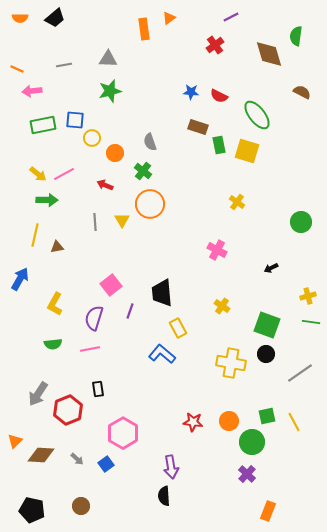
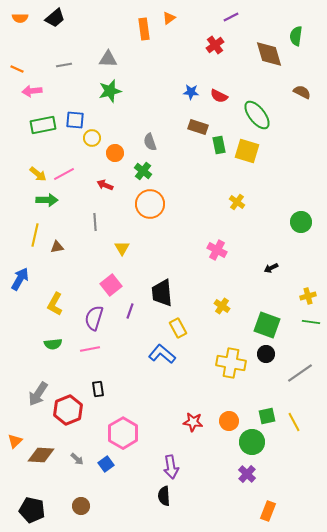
yellow triangle at (122, 220): moved 28 px down
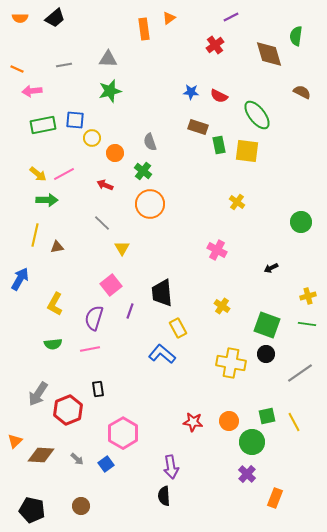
yellow square at (247, 151): rotated 10 degrees counterclockwise
gray line at (95, 222): moved 7 px right, 1 px down; rotated 42 degrees counterclockwise
green line at (311, 322): moved 4 px left, 2 px down
orange rectangle at (268, 511): moved 7 px right, 13 px up
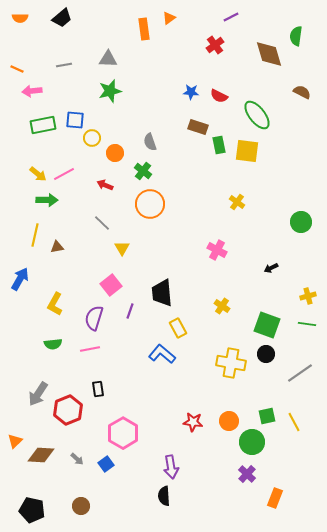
black trapezoid at (55, 18): moved 7 px right
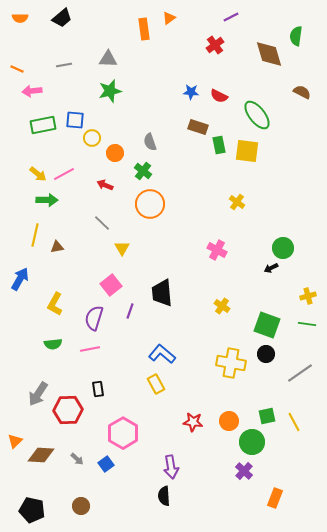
green circle at (301, 222): moved 18 px left, 26 px down
yellow rectangle at (178, 328): moved 22 px left, 56 px down
red hexagon at (68, 410): rotated 20 degrees clockwise
purple cross at (247, 474): moved 3 px left, 3 px up
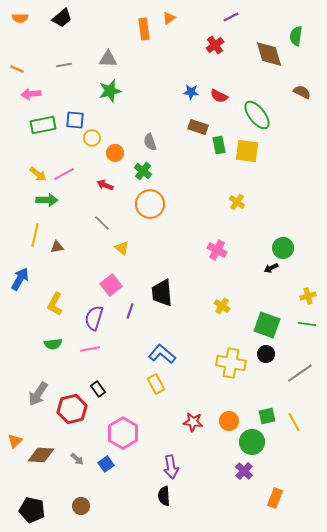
pink arrow at (32, 91): moved 1 px left, 3 px down
yellow triangle at (122, 248): rotated 21 degrees counterclockwise
black rectangle at (98, 389): rotated 28 degrees counterclockwise
red hexagon at (68, 410): moved 4 px right, 1 px up; rotated 12 degrees counterclockwise
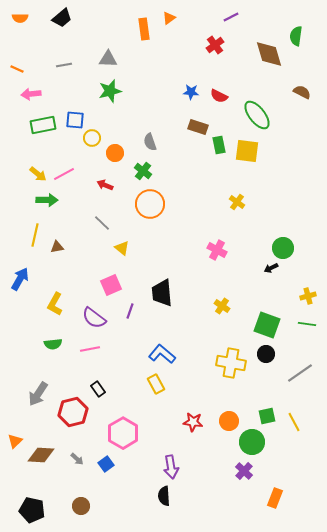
pink square at (111, 285): rotated 15 degrees clockwise
purple semicircle at (94, 318): rotated 70 degrees counterclockwise
red hexagon at (72, 409): moved 1 px right, 3 px down
